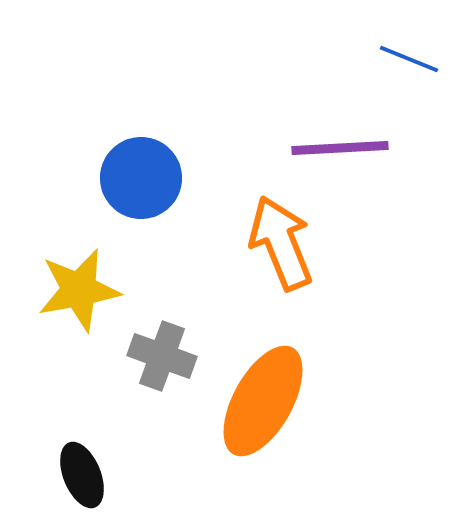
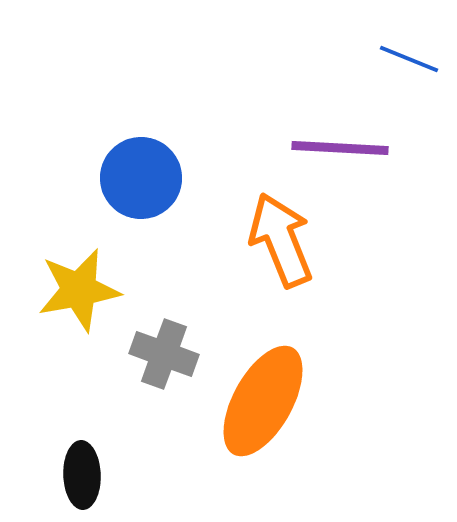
purple line: rotated 6 degrees clockwise
orange arrow: moved 3 px up
gray cross: moved 2 px right, 2 px up
black ellipse: rotated 20 degrees clockwise
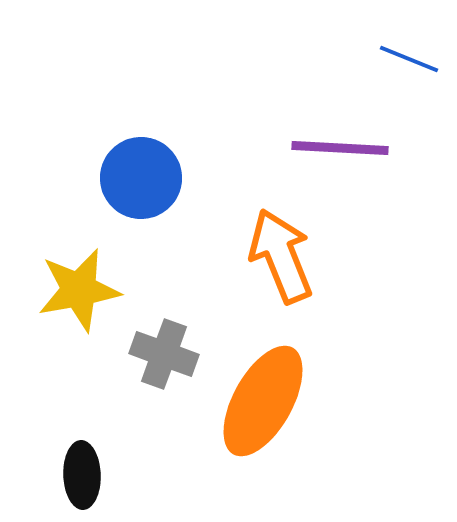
orange arrow: moved 16 px down
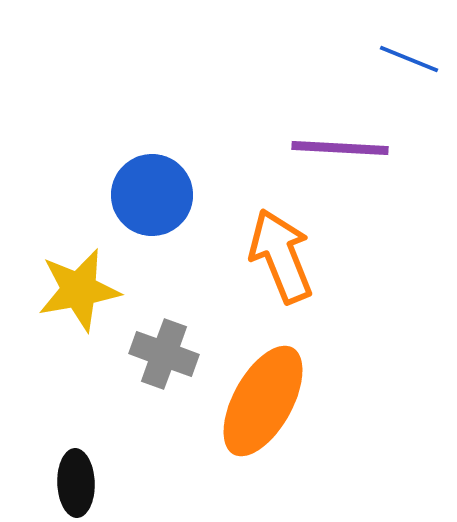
blue circle: moved 11 px right, 17 px down
black ellipse: moved 6 px left, 8 px down
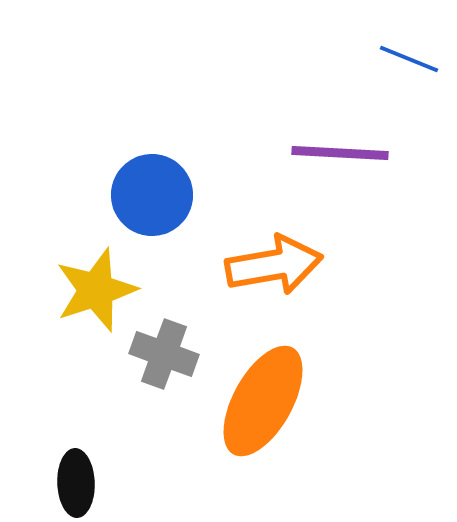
purple line: moved 5 px down
orange arrow: moved 7 px left, 9 px down; rotated 102 degrees clockwise
yellow star: moved 17 px right; rotated 8 degrees counterclockwise
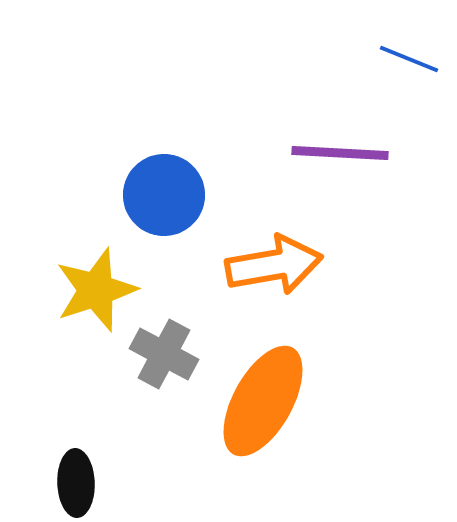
blue circle: moved 12 px right
gray cross: rotated 8 degrees clockwise
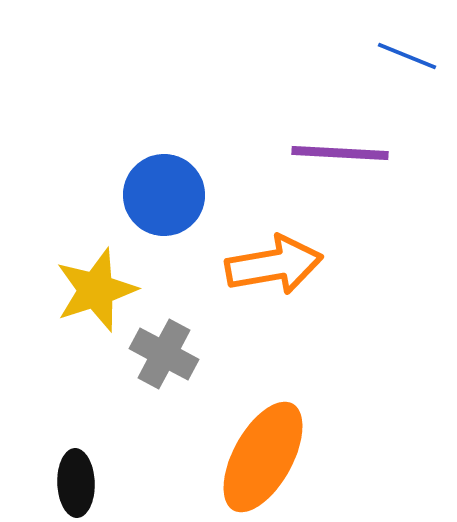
blue line: moved 2 px left, 3 px up
orange ellipse: moved 56 px down
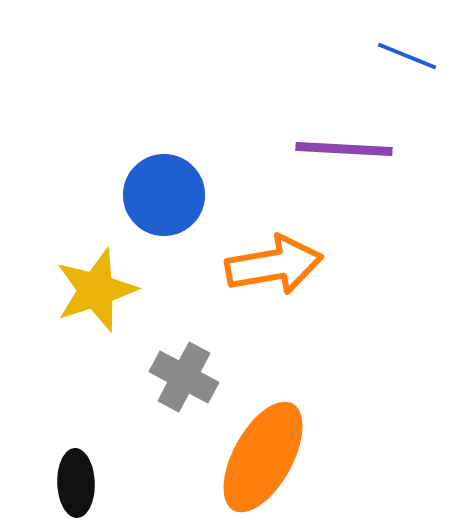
purple line: moved 4 px right, 4 px up
gray cross: moved 20 px right, 23 px down
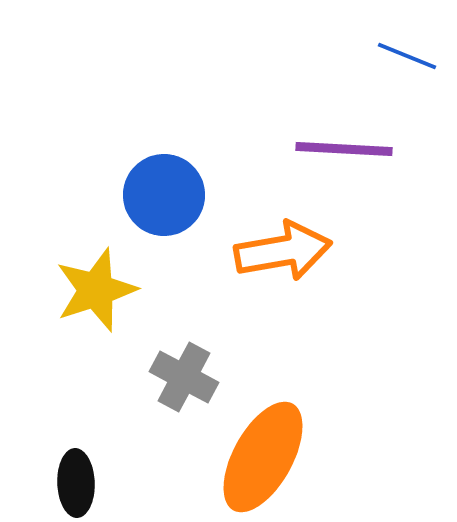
orange arrow: moved 9 px right, 14 px up
